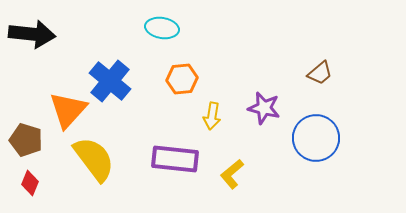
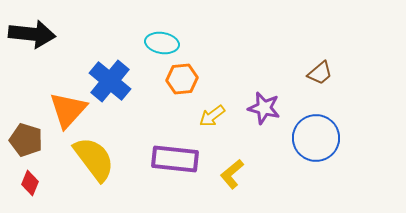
cyan ellipse: moved 15 px down
yellow arrow: rotated 44 degrees clockwise
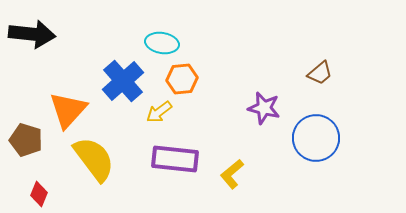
blue cross: moved 13 px right; rotated 9 degrees clockwise
yellow arrow: moved 53 px left, 4 px up
red diamond: moved 9 px right, 11 px down
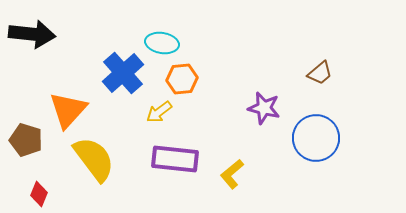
blue cross: moved 8 px up
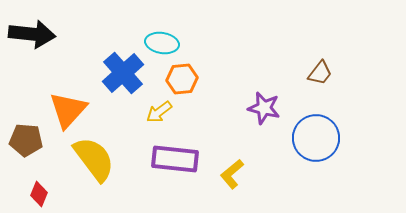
brown trapezoid: rotated 12 degrees counterclockwise
brown pentagon: rotated 12 degrees counterclockwise
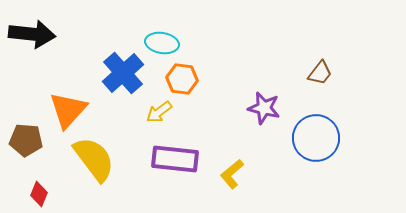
orange hexagon: rotated 12 degrees clockwise
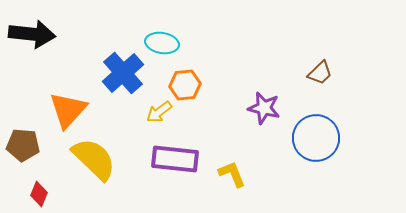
brown trapezoid: rotated 8 degrees clockwise
orange hexagon: moved 3 px right, 6 px down; rotated 12 degrees counterclockwise
brown pentagon: moved 3 px left, 5 px down
yellow semicircle: rotated 9 degrees counterclockwise
yellow L-shape: rotated 108 degrees clockwise
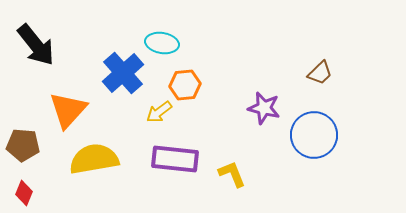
black arrow: moved 4 px right, 11 px down; rotated 45 degrees clockwise
blue circle: moved 2 px left, 3 px up
yellow semicircle: rotated 54 degrees counterclockwise
red diamond: moved 15 px left, 1 px up
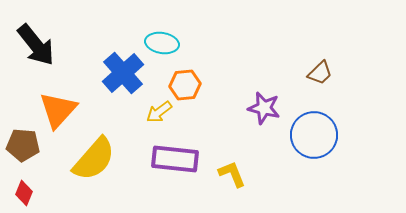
orange triangle: moved 10 px left
yellow semicircle: rotated 141 degrees clockwise
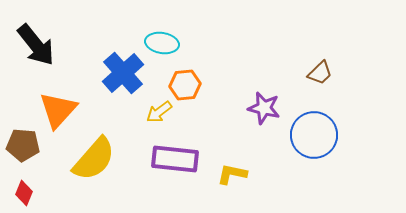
yellow L-shape: rotated 56 degrees counterclockwise
